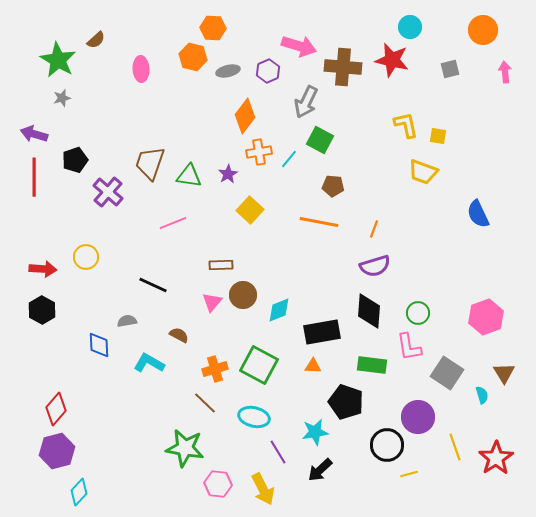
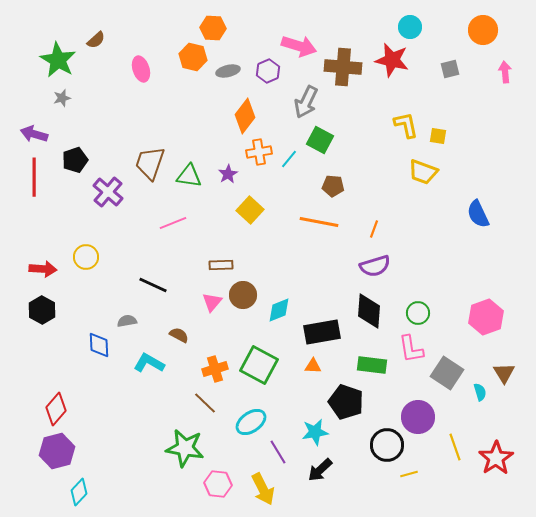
pink ellipse at (141, 69): rotated 15 degrees counterclockwise
pink L-shape at (409, 347): moved 2 px right, 2 px down
cyan semicircle at (482, 395): moved 2 px left, 3 px up
cyan ellipse at (254, 417): moved 3 px left, 5 px down; rotated 48 degrees counterclockwise
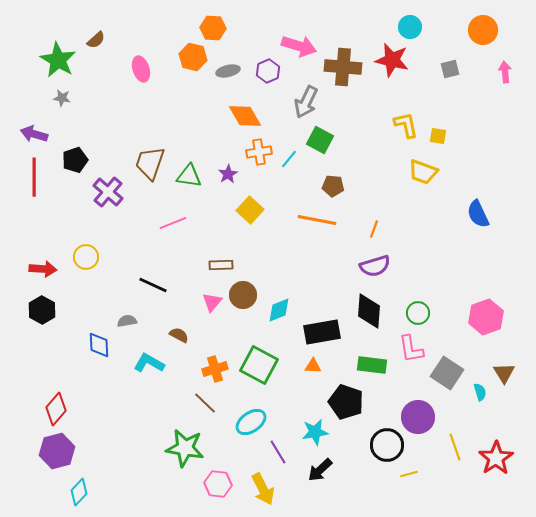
gray star at (62, 98): rotated 24 degrees clockwise
orange diamond at (245, 116): rotated 68 degrees counterclockwise
orange line at (319, 222): moved 2 px left, 2 px up
